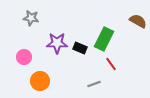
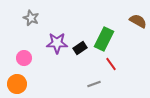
gray star: rotated 14 degrees clockwise
black rectangle: rotated 56 degrees counterclockwise
pink circle: moved 1 px down
orange circle: moved 23 px left, 3 px down
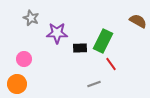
green rectangle: moved 1 px left, 2 px down
purple star: moved 10 px up
black rectangle: rotated 32 degrees clockwise
pink circle: moved 1 px down
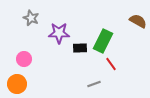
purple star: moved 2 px right
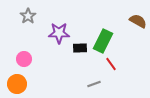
gray star: moved 3 px left, 2 px up; rotated 14 degrees clockwise
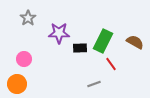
gray star: moved 2 px down
brown semicircle: moved 3 px left, 21 px down
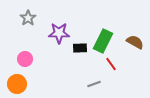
pink circle: moved 1 px right
